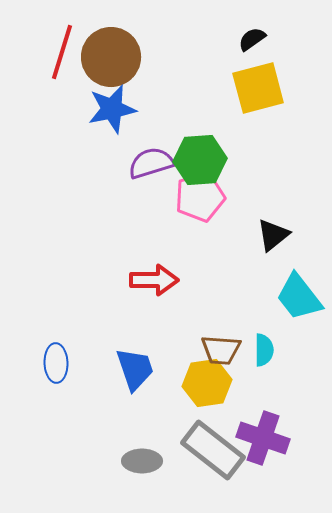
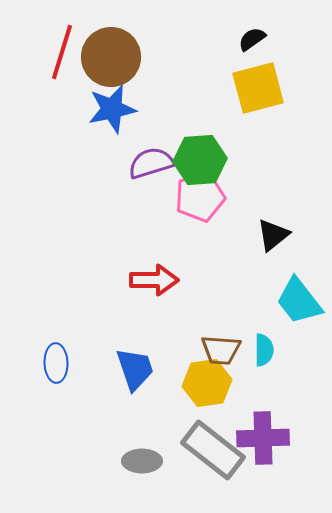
cyan trapezoid: moved 4 px down
purple cross: rotated 21 degrees counterclockwise
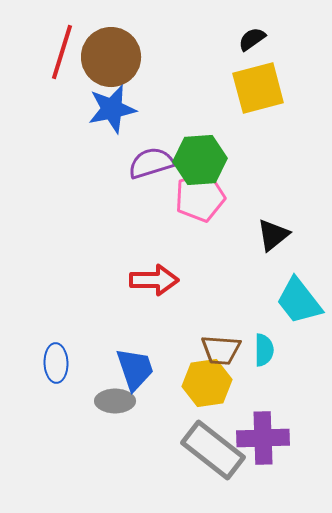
gray ellipse: moved 27 px left, 60 px up
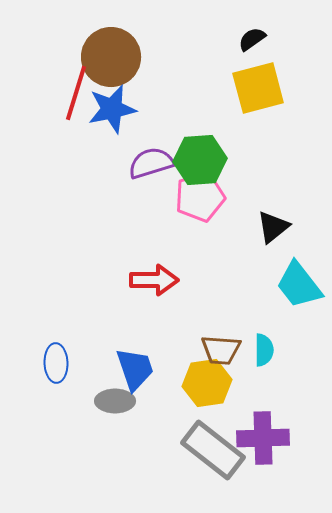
red line: moved 14 px right, 41 px down
black triangle: moved 8 px up
cyan trapezoid: moved 16 px up
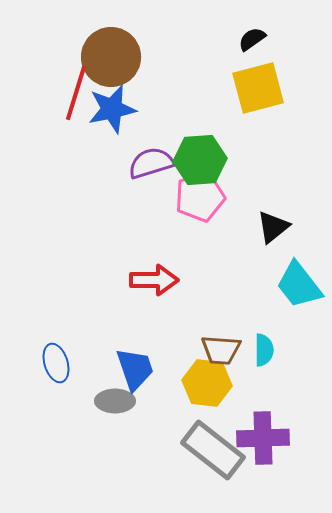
blue ellipse: rotated 15 degrees counterclockwise
yellow hexagon: rotated 15 degrees clockwise
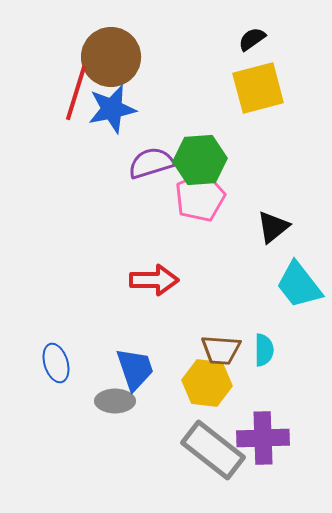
pink pentagon: rotated 9 degrees counterclockwise
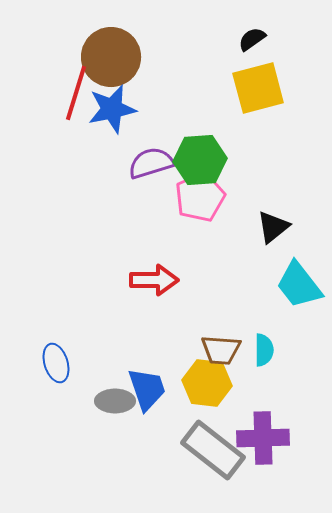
blue trapezoid: moved 12 px right, 20 px down
